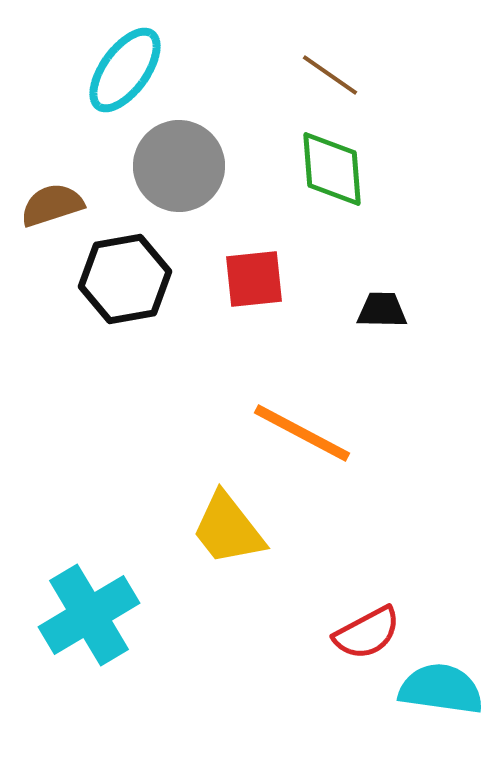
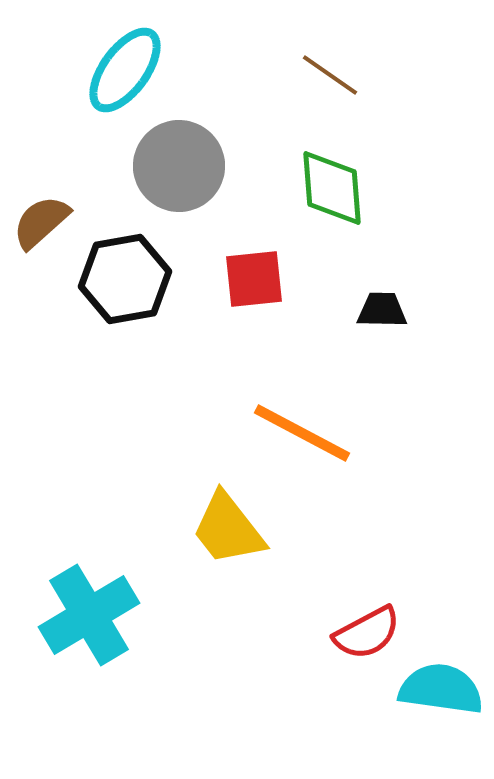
green diamond: moved 19 px down
brown semicircle: moved 11 px left, 17 px down; rotated 24 degrees counterclockwise
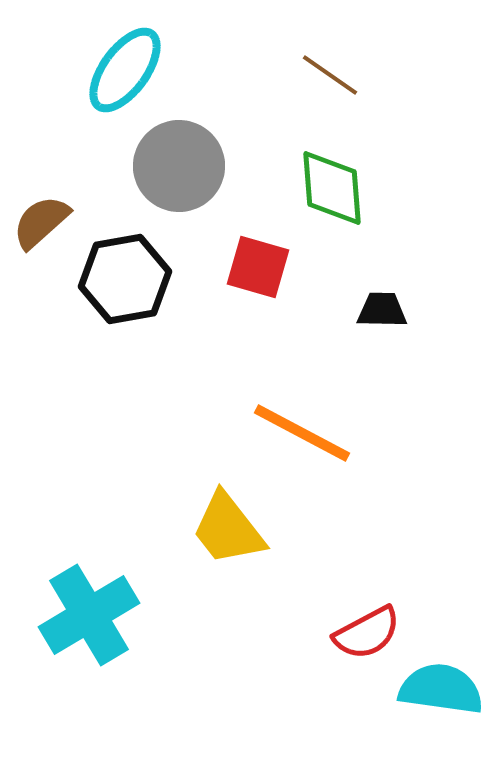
red square: moved 4 px right, 12 px up; rotated 22 degrees clockwise
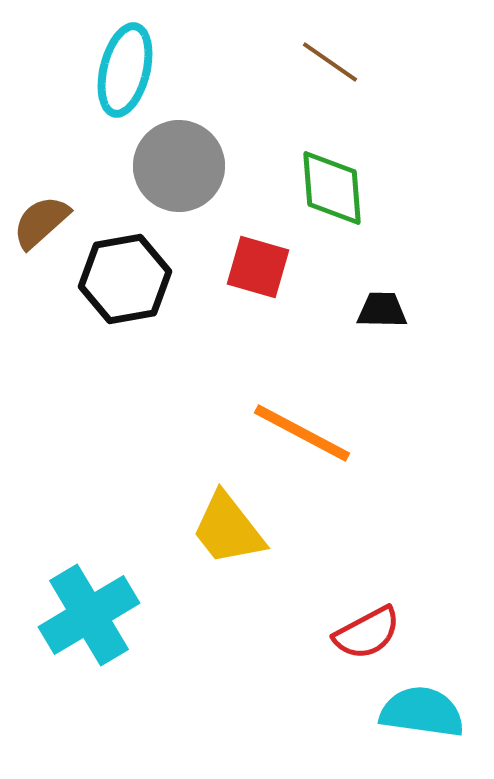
cyan ellipse: rotated 22 degrees counterclockwise
brown line: moved 13 px up
cyan semicircle: moved 19 px left, 23 px down
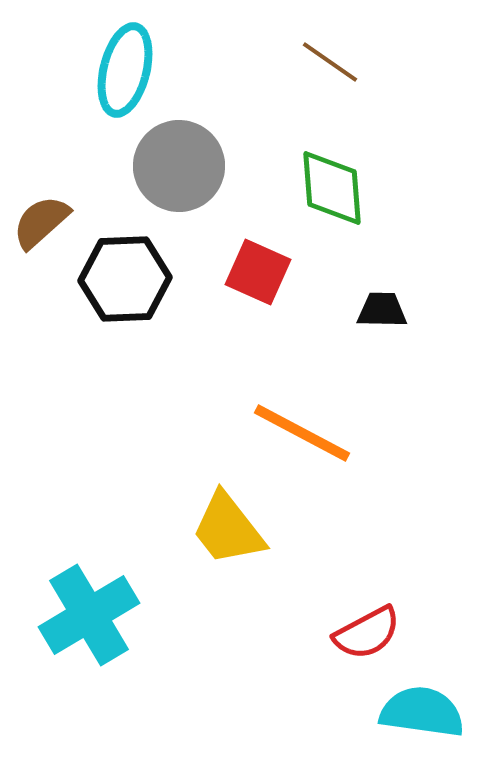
red square: moved 5 px down; rotated 8 degrees clockwise
black hexagon: rotated 8 degrees clockwise
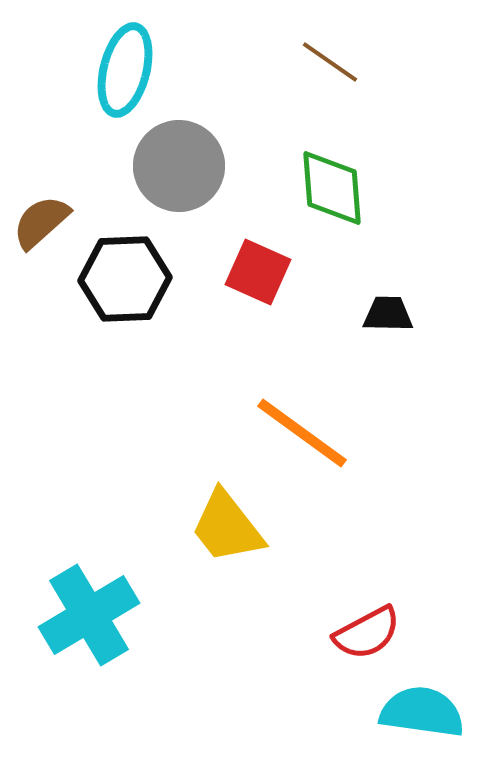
black trapezoid: moved 6 px right, 4 px down
orange line: rotated 8 degrees clockwise
yellow trapezoid: moved 1 px left, 2 px up
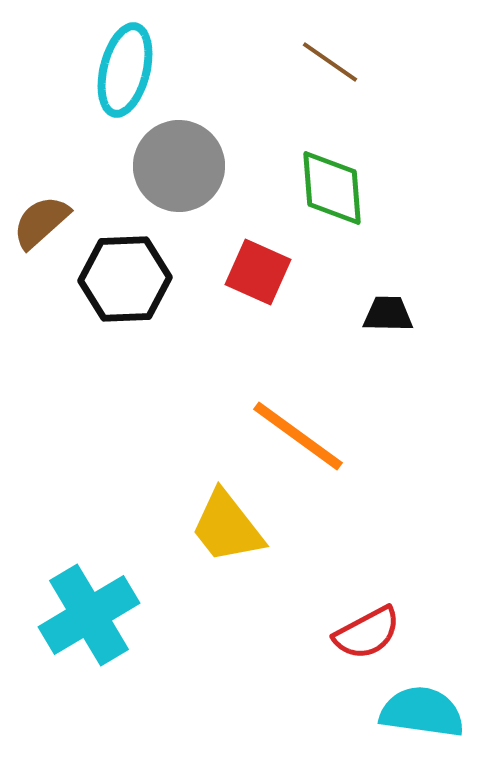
orange line: moved 4 px left, 3 px down
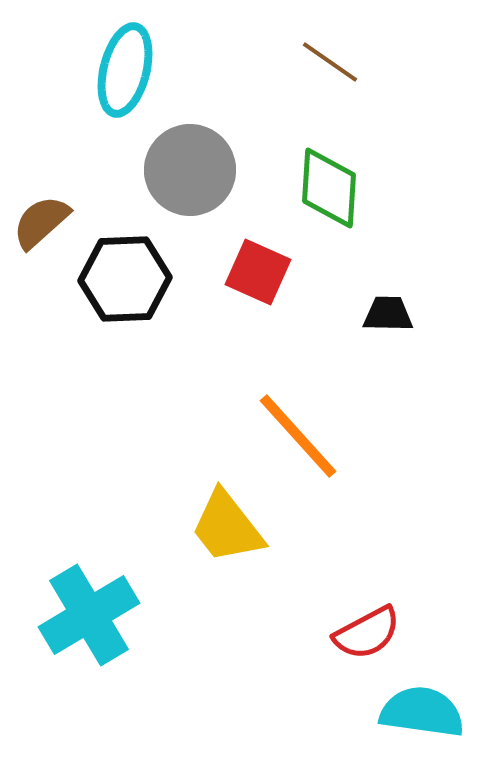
gray circle: moved 11 px right, 4 px down
green diamond: moved 3 px left; rotated 8 degrees clockwise
orange line: rotated 12 degrees clockwise
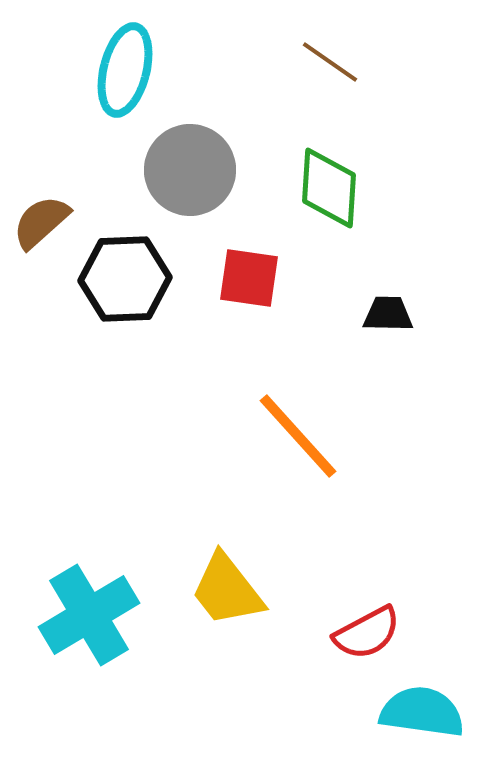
red square: moved 9 px left, 6 px down; rotated 16 degrees counterclockwise
yellow trapezoid: moved 63 px down
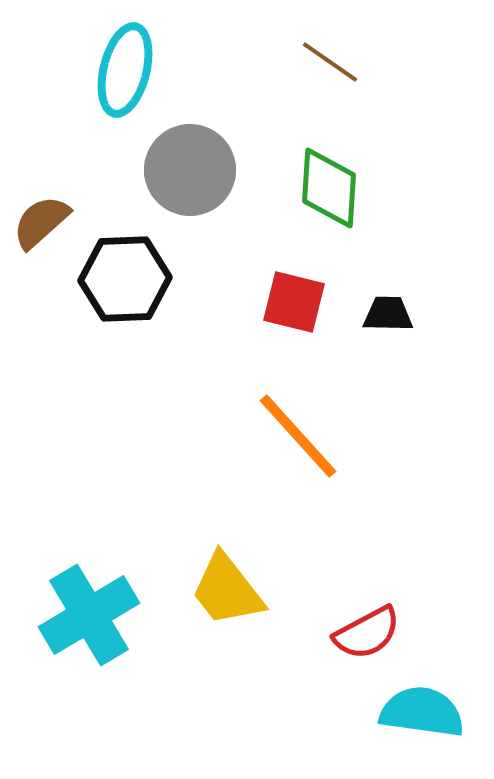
red square: moved 45 px right, 24 px down; rotated 6 degrees clockwise
